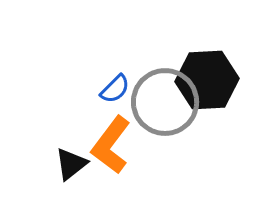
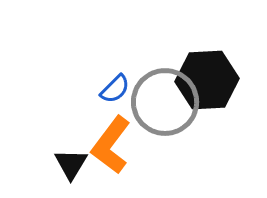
black triangle: rotated 21 degrees counterclockwise
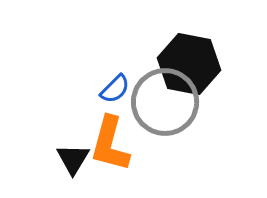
black hexagon: moved 18 px left, 16 px up; rotated 14 degrees clockwise
orange L-shape: moved 1 px left, 1 px up; rotated 22 degrees counterclockwise
black triangle: moved 2 px right, 5 px up
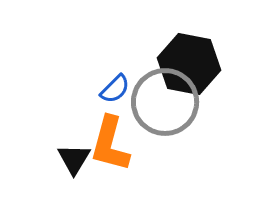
black triangle: moved 1 px right
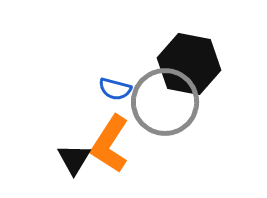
blue semicircle: rotated 60 degrees clockwise
orange L-shape: rotated 18 degrees clockwise
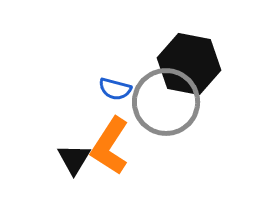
gray circle: moved 1 px right
orange L-shape: moved 2 px down
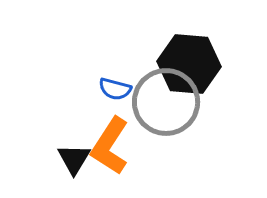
black hexagon: rotated 6 degrees counterclockwise
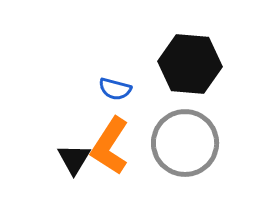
black hexagon: moved 1 px right
gray circle: moved 19 px right, 41 px down
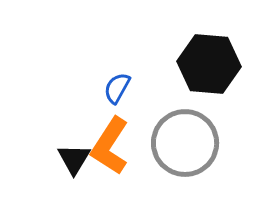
black hexagon: moved 19 px right
blue semicircle: moved 2 px right, 1 px up; rotated 104 degrees clockwise
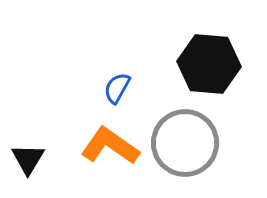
orange L-shape: rotated 92 degrees clockwise
black triangle: moved 46 px left
